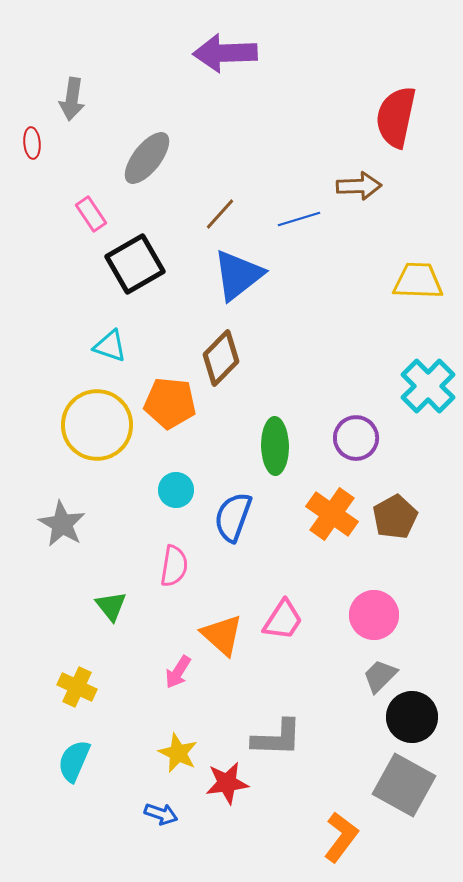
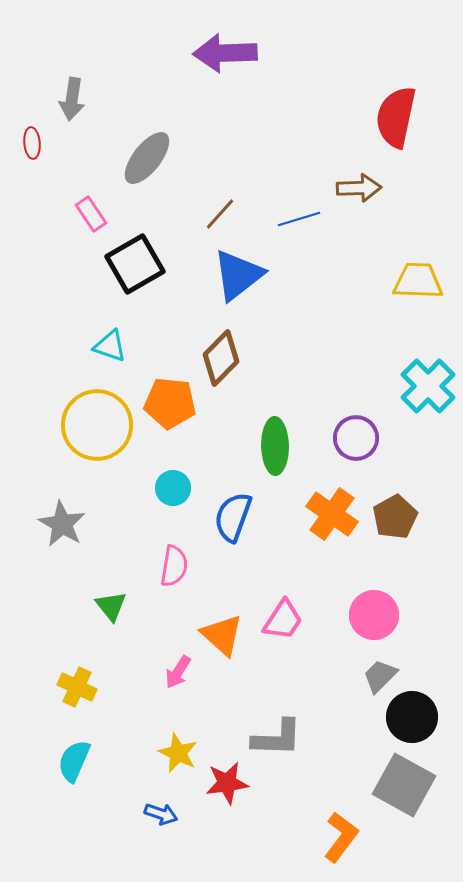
brown arrow: moved 2 px down
cyan circle: moved 3 px left, 2 px up
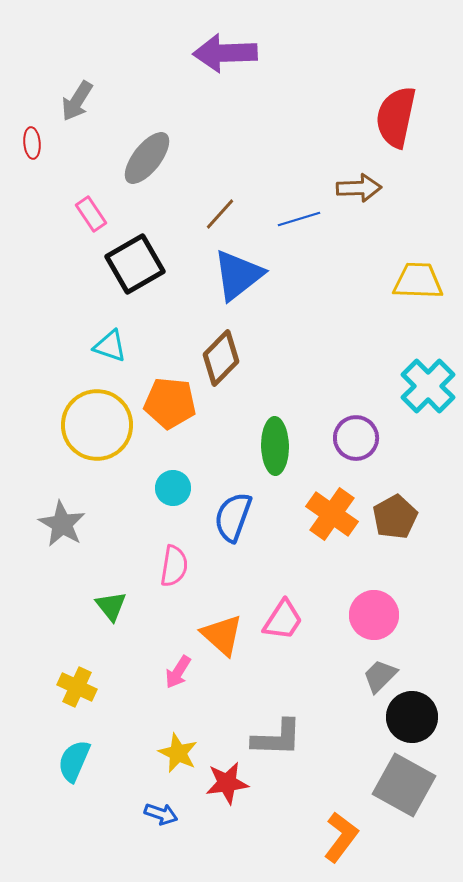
gray arrow: moved 5 px right, 2 px down; rotated 24 degrees clockwise
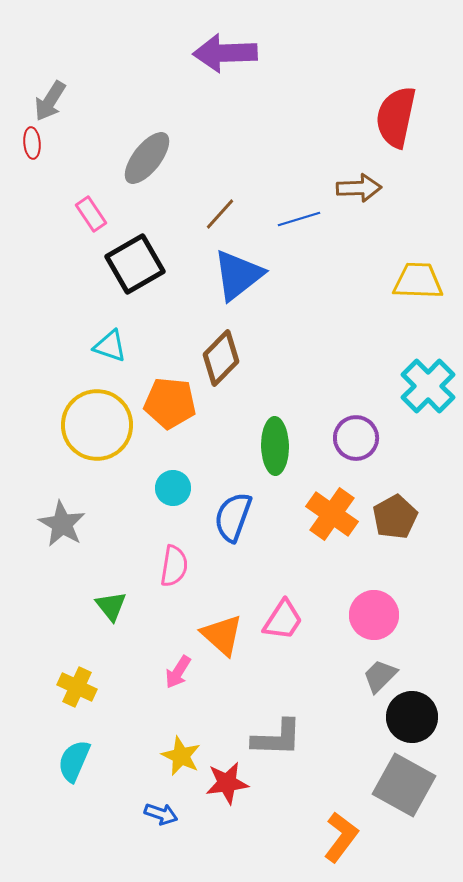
gray arrow: moved 27 px left
yellow star: moved 3 px right, 3 px down
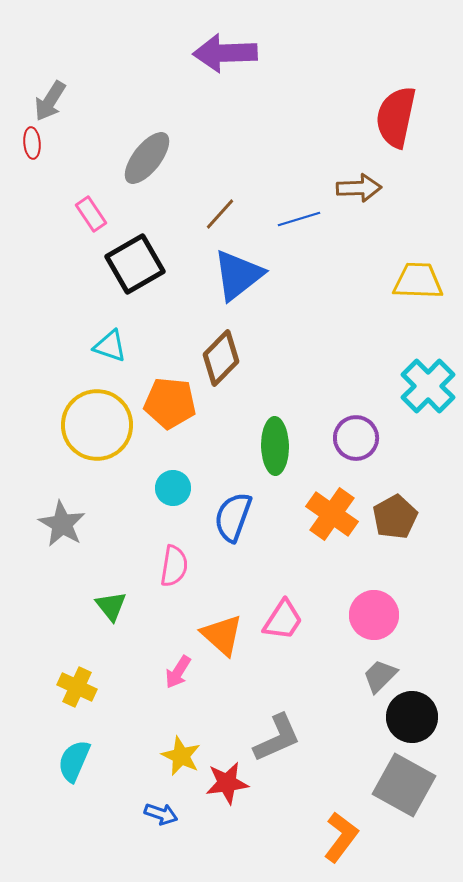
gray L-shape: rotated 26 degrees counterclockwise
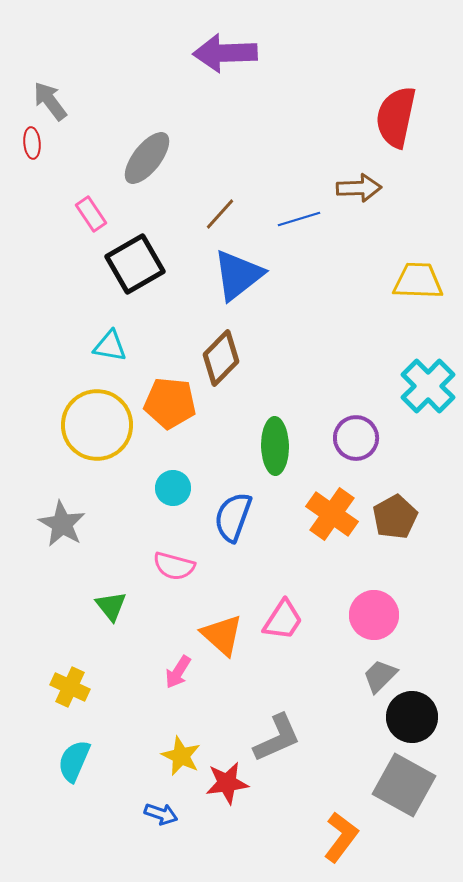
gray arrow: rotated 111 degrees clockwise
cyan triangle: rotated 9 degrees counterclockwise
pink semicircle: rotated 96 degrees clockwise
yellow cross: moved 7 px left
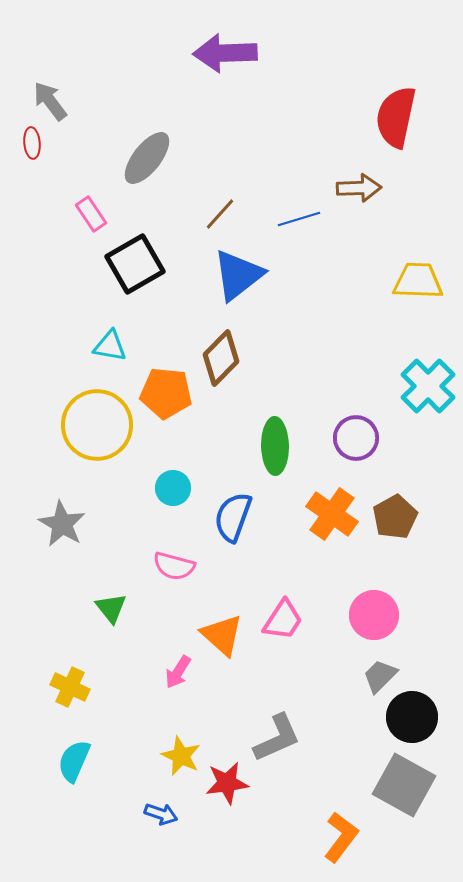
orange pentagon: moved 4 px left, 10 px up
green triangle: moved 2 px down
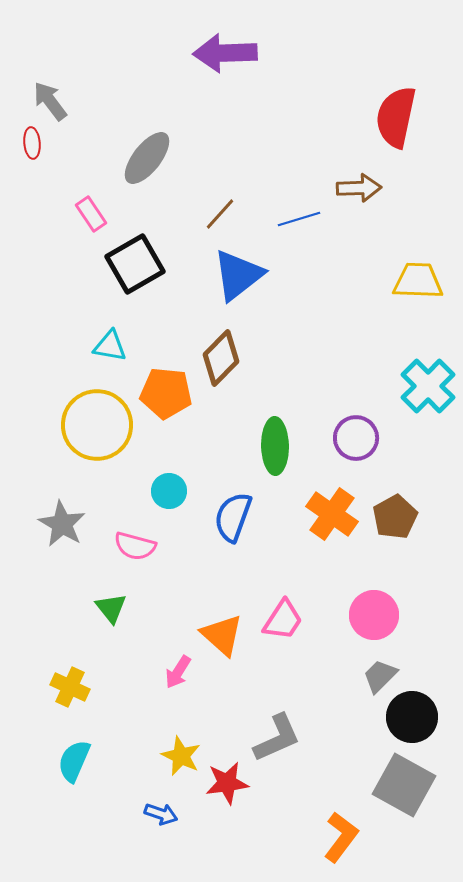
cyan circle: moved 4 px left, 3 px down
pink semicircle: moved 39 px left, 20 px up
